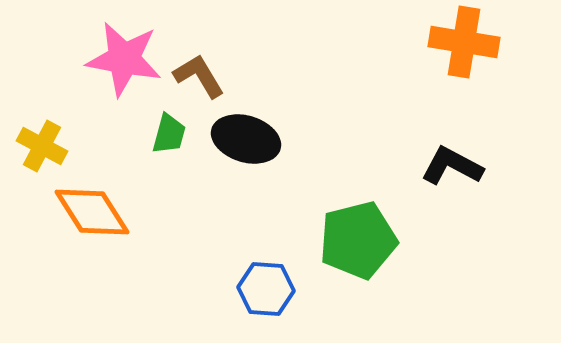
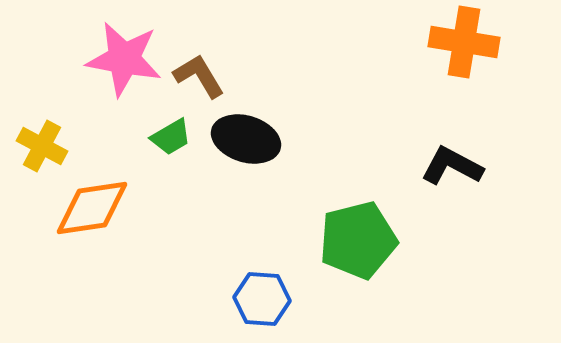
green trapezoid: moved 2 px right, 3 px down; rotated 45 degrees clockwise
orange diamond: moved 4 px up; rotated 66 degrees counterclockwise
blue hexagon: moved 4 px left, 10 px down
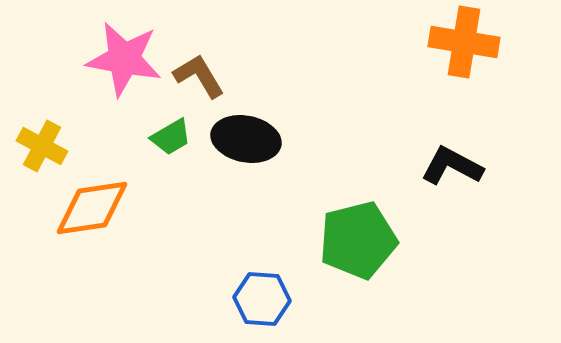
black ellipse: rotated 6 degrees counterclockwise
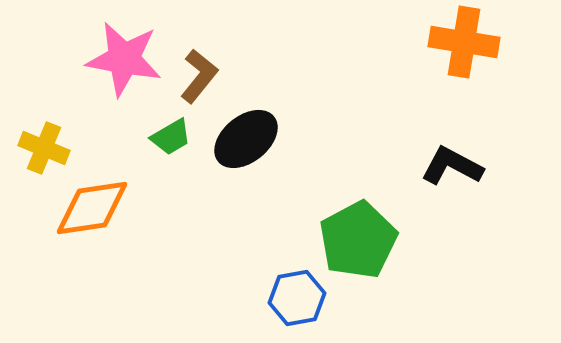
brown L-shape: rotated 70 degrees clockwise
black ellipse: rotated 50 degrees counterclockwise
yellow cross: moved 2 px right, 2 px down; rotated 6 degrees counterclockwise
green pentagon: rotated 14 degrees counterclockwise
blue hexagon: moved 35 px right, 1 px up; rotated 14 degrees counterclockwise
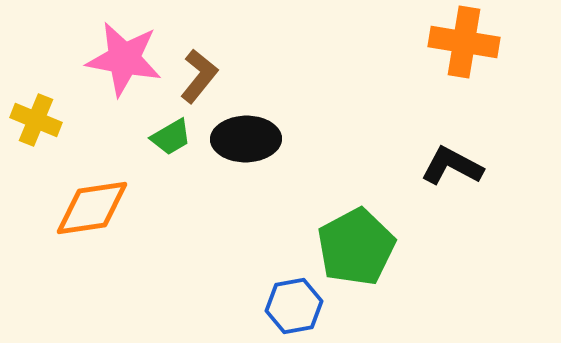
black ellipse: rotated 38 degrees clockwise
yellow cross: moved 8 px left, 28 px up
green pentagon: moved 2 px left, 7 px down
blue hexagon: moved 3 px left, 8 px down
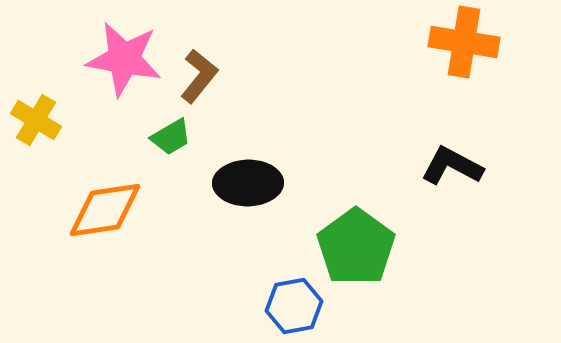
yellow cross: rotated 9 degrees clockwise
black ellipse: moved 2 px right, 44 px down
orange diamond: moved 13 px right, 2 px down
green pentagon: rotated 8 degrees counterclockwise
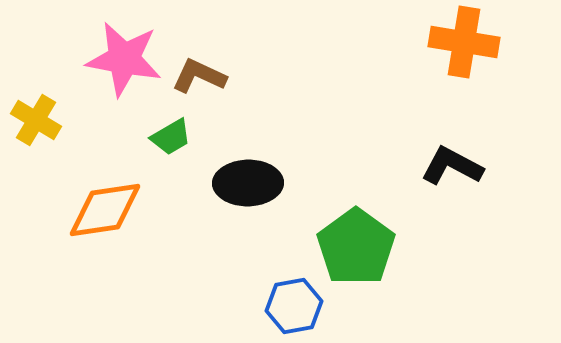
brown L-shape: rotated 104 degrees counterclockwise
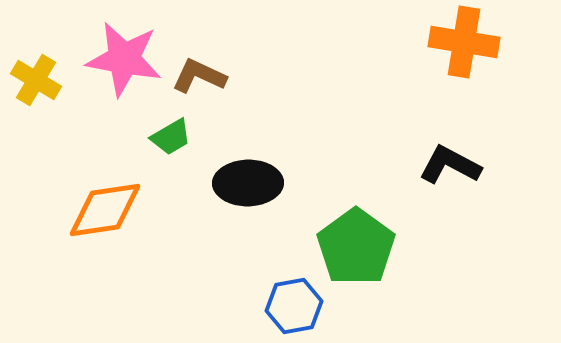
yellow cross: moved 40 px up
black L-shape: moved 2 px left, 1 px up
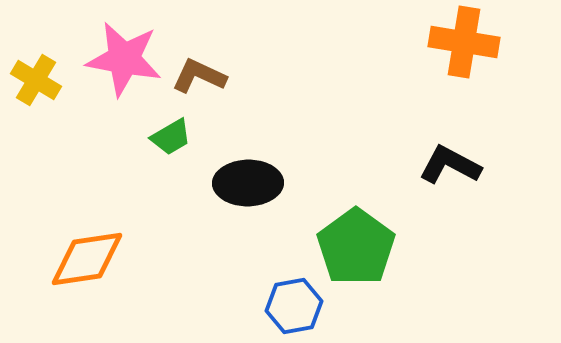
orange diamond: moved 18 px left, 49 px down
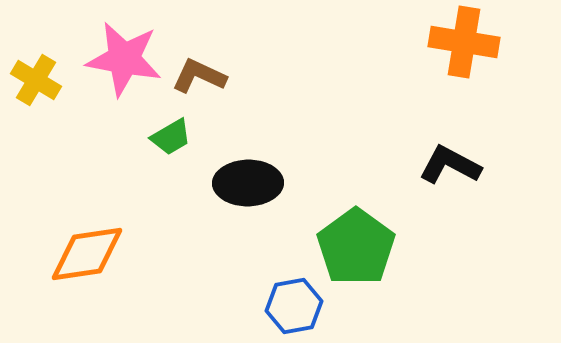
orange diamond: moved 5 px up
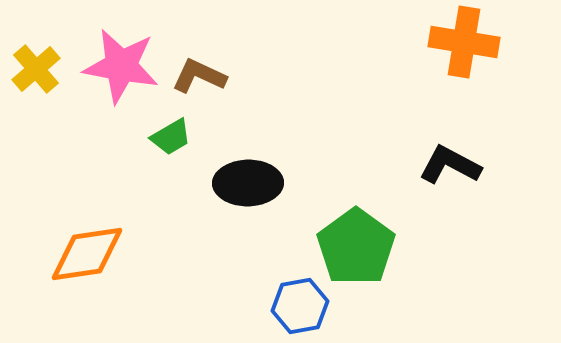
pink star: moved 3 px left, 7 px down
yellow cross: moved 11 px up; rotated 18 degrees clockwise
blue hexagon: moved 6 px right
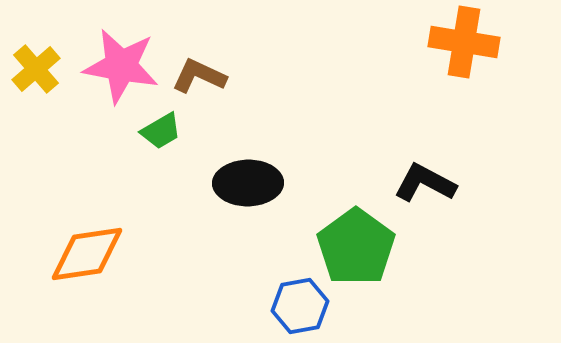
green trapezoid: moved 10 px left, 6 px up
black L-shape: moved 25 px left, 18 px down
